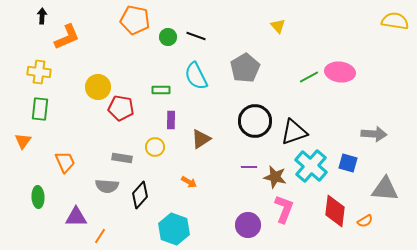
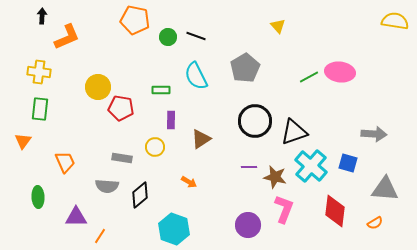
black diamond at (140, 195): rotated 8 degrees clockwise
orange semicircle at (365, 221): moved 10 px right, 2 px down
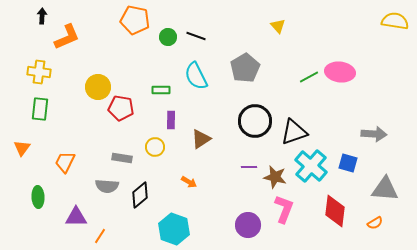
orange triangle at (23, 141): moved 1 px left, 7 px down
orange trapezoid at (65, 162): rotated 130 degrees counterclockwise
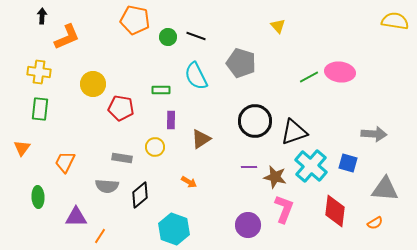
gray pentagon at (245, 68): moved 4 px left, 5 px up; rotated 24 degrees counterclockwise
yellow circle at (98, 87): moved 5 px left, 3 px up
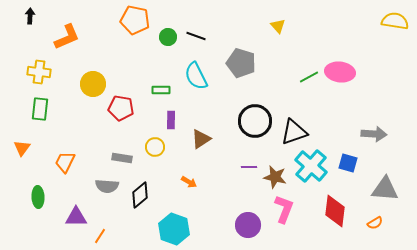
black arrow at (42, 16): moved 12 px left
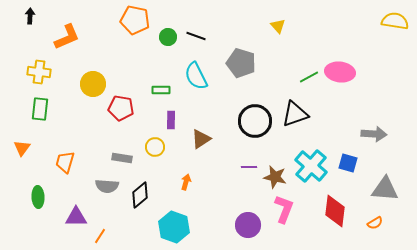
black triangle at (294, 132): moved 1 px right, 18 px up
orange trapezoid at (65, 162): rotated 10 degrees counterclockwise
orange arrow at (189, 182): moved 3 px left; rotated 105 degrees counterclockwise
cyan hexagon at (174, 229): moved 2 px up
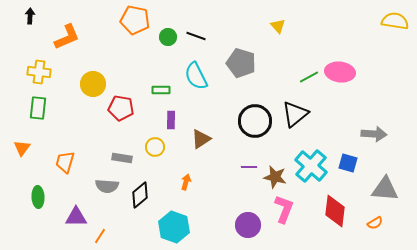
green rectangle at (40, 109): moved 2 px left, 1 px up
black triangle at (295, 114): rotated 20 degrees counterclockwise
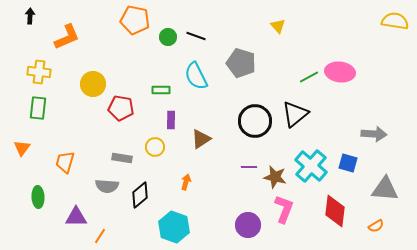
orange semicircle at (375, 223): moved 1 px right, 3 px down
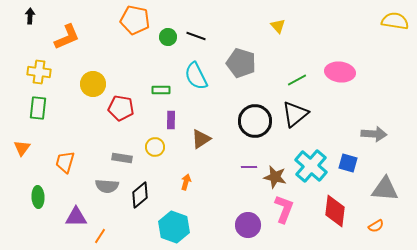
green line at (309, 77): moved 12 px left, 3 px down
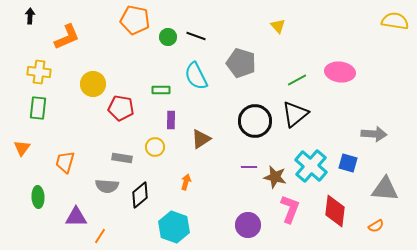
pink L-shape at (284, 209): moved 6 px right
